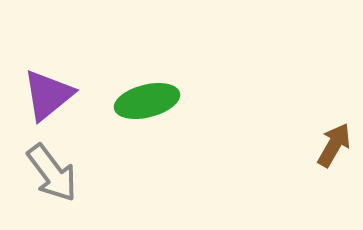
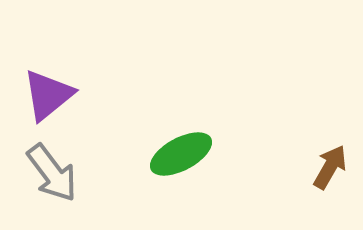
green ellipse: moved 34 px right, 53 px down; rotated 14 degrees counterclockwise
brown arrow: moved 4 px left, 22 px down
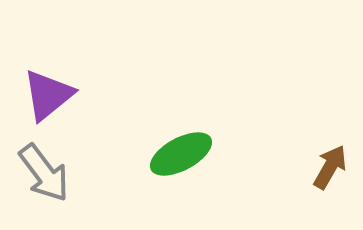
gray arrow: moved 8 px left
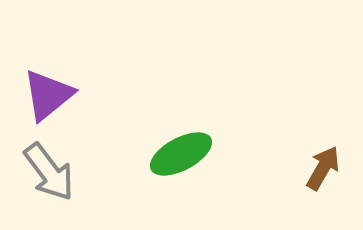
brown arrow: moved 7 px left, 1 px down
gray arrow: moved 5 px right, 1 px up
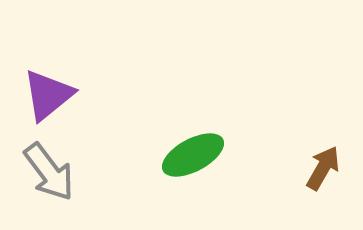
green ellipse: moved 12 px right, 1 px down
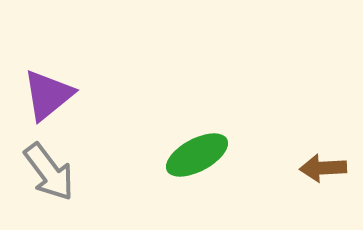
green ellipse: moved 4 px right
brown arrow: rotated 123 degrees counterclockwise
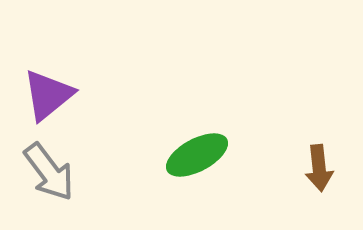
brown arrow: moved 4 px left; rotated 93 degrees counterclockwise
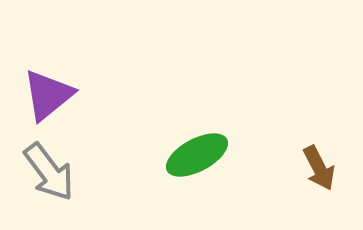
brown arrow: rotated 21 degrees counterclockwise
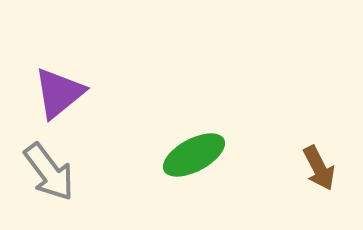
purple triangle: moved 11 px right, 2 px up
green ellipse: moved 3 px left
